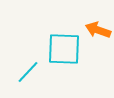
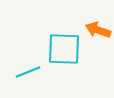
cyan line: rotated 25 degrees clockwise
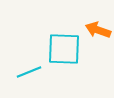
cyan line: moved 1 px right
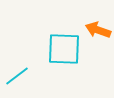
cyan line: moved 12 px left, 4 px down; rotated 15 degrees counterclockwise
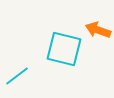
cyan square: rotated 12 degrees clockwise
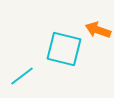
cyan line: moved 5 px right
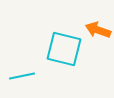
cyan line: rotated 25 degrees clockwise
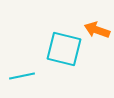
orange arrow: moved 1 px left
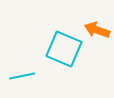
cyan square: rotated 9 degrees clockwise
